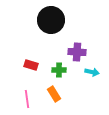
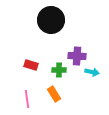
purple cross: moved 4 px down
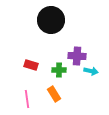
cyan arrow: moved 1 px left, 1 px up
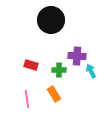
cyan arrow: rotated 128 degrees counterclockwise
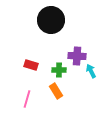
orange rectangle: moved 2 px right, 3 px up
pink line: rotated 24 degrees clockwise
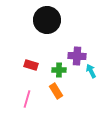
black circle: moved 4 px left
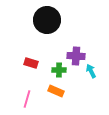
purple cross: moved 1 px left
red rectangle: moved 2 px up
orange rectangle: rotated 35 degrees counterclockwise
